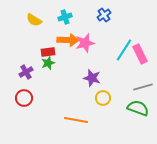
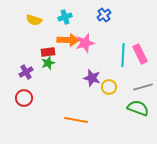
yellow semicircle: rotated 14 degrees counterclockwise
cyan line: moved 1 px left, 5 px down; rotated 30 degrees counterclockwise
yellow circle: moved 6 px right, 11 px up
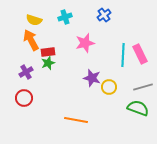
orange arrow: moved 37 px left; rotated 120 degrees counterclockwise
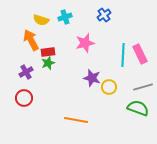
yellow semicircle: moved 7 px right
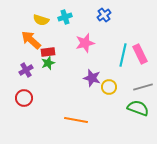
orange arrow: rotated 20 degrees counterclockwise
cyan line: rotated 10 degrees clockwise
purple cross: moved 2 px up
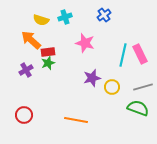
pink star: rotated 30 degrees clockwise
purple star: rotated 30 degrees counterclockwise
yellow circle: moved 3 px right
red circle: moved 17 px down
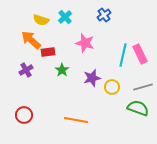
cyan cross: rotated 24 degrees counterclockwise
green star: moved 14 px right, 7 px down; rotated 16 degrees counterclockwise
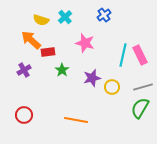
pink rectangle: moved 1 px down
purple cross: moved 2 px left
green semicircle: moved 2 px right; rotated 80 degrees counterclockwise
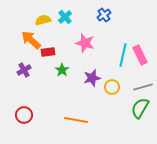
yellow semicircle: moved 2 px right; rotated 147 degrees clockwise
